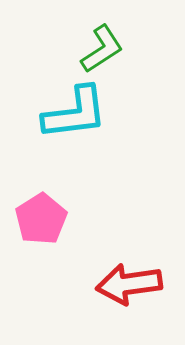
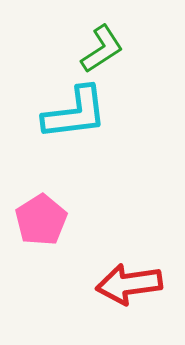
pink pentagon: moved 1 px down
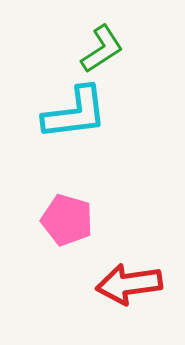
pink pentagon: moved 26 px right; rotated 24 degrees counterclockwise
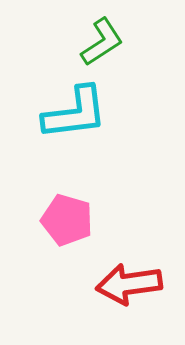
green L-shape: moved 7 px up
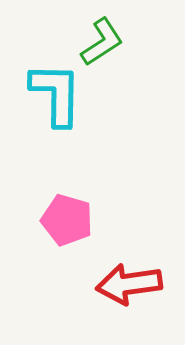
cyan L-shape: moved 19 px left, 19 px up; rotated 82 degrees counterclockwise
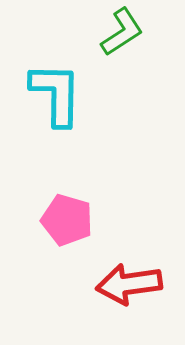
green L-shape: moved 20 px right, 10 px up
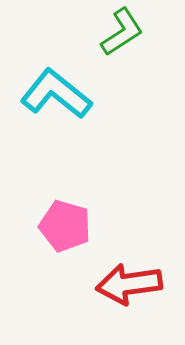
cyan L-shape: rotated 52 degrees counterclockwise
pink pentagon: moved 2 px left, 6 px down
